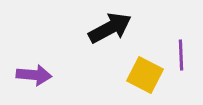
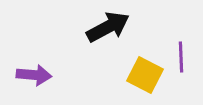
black arrow: moved 2 px left, 1 px up
purple line: moved 2 px down
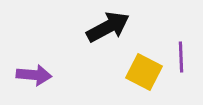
yellow square: moved 1 px left, 3 px up
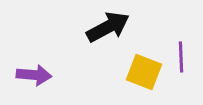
yellow square: rotated 6 degrees counterclockwise
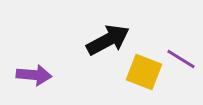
black arrow: moved 13 px down
purple line: moved 2 px down; rotated 56 degrees counterclockwise
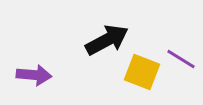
black arrow: moved 1 px left
yellow square: moved 2 px left
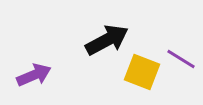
purple arrow: rotated 28 degrees counterclockwise
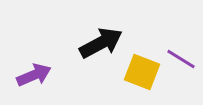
black arrow: moved 6 px left, 3 px down
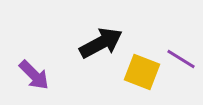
purple arrow: rotated 68 degrees clockwise
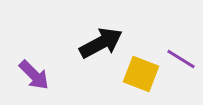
yellow square: moved 1 px left, 2 px down
